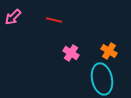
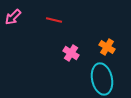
orange cross: moved 2 px left, 4 px up
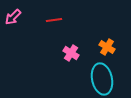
red line: rotated 21 degrees counterclockwise
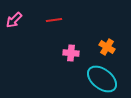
pink arrow: moved 1 px right, 3 px down
pink cross: rotated 28 degrees counterclockwise
cyan ellipse: rotated 40 degrees counterclockwise
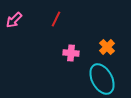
red line: moved 2 px right, 1 px up; rotated 56 degrees counterclockwise
orange cross: rotated 14 degrees clockwise
cyan ellipse: rotated 24 degrees clockwise
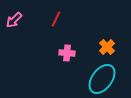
pink cross: moved 4 px left
cyan ellipse: rotated 64 degrees clockwise
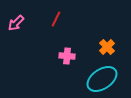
pink arrow: moved 2 px right, 3 px down
pink cross: moved 3 px down
cyan ellipse: rotated 20 degrees clockwise
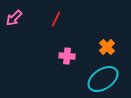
pink arrow: moved 2 px left, 5 px up
cyan ellipse: moved 1 px right
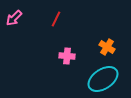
orange cross: rotated 14 degrees counterclockwise
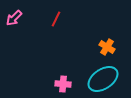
pink cross: moved 4 px left, 28 px down
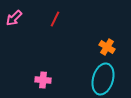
red line: moved 1 px left
cyan ellipse: rotated 40 degrees counterclockwise
pink cross: moved 20 px left, 4 px up
